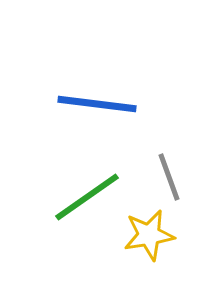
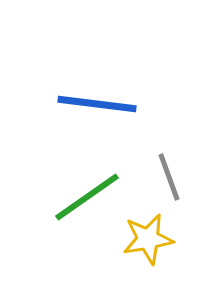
yellow star: moved 1 px left, 4 px down
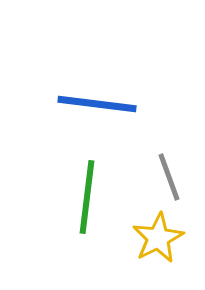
green line: rotated 48 degrees counterclockwise
yellow star: moved 10 px right, 1 px up; rotated 18 degrees counterclockwise
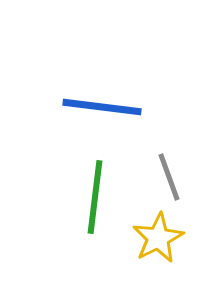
blue line: moved 5 px right, 3 px down
green line: moved 8 px right
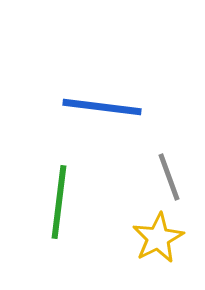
green line: moved 36 px left, 5 px down
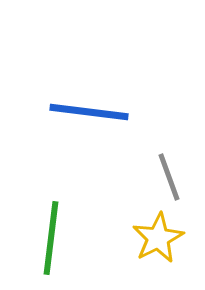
blue line: moved 13 px left, 5 px down
green line: moved 8 px left, 36 px down
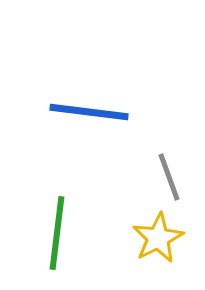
green line: moved 6 px right, 5 px up
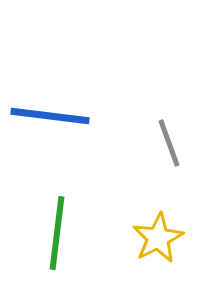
blue line: moved 39 px left, 4 px down
gray line: moved 34 px up
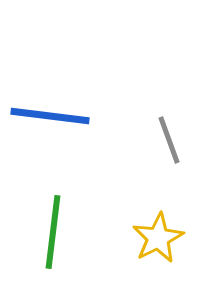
gray line: moved 3 px up
green line: moved 4 px left, 1 px up
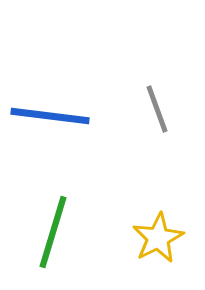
gray line: moved 12 px left, 31 px up
green line: rotated 10 degrees clockwise
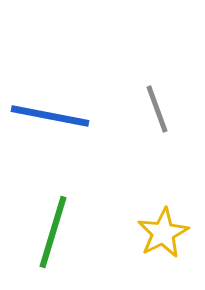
blue line: rotated 4 degrees clockwise
yellow star: moved 5 px right, 5 px up
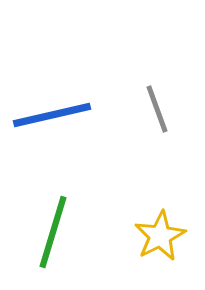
blue line: moved 2 px right, 1 px up; rotated 24 degrees counterclockwise
yellow star: moved 3 px left, 3 px down
